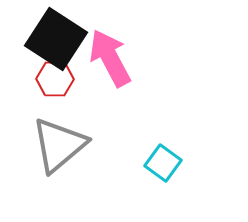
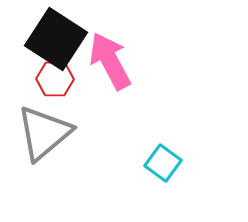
pink arrow: moved 3 px down
gray triangle: moved 15 px left, 12 px up
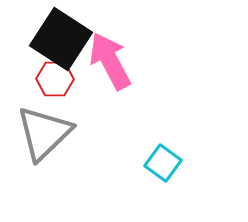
black square: moved 5 px right
gray triangle: rotated 4 degrees counterclockwise
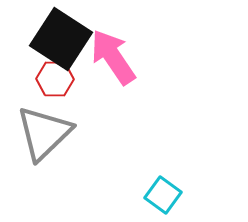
pink arrow: moved 3 px right, 4 px up; rotated 6 degrees counterclockwise
cyan square: moved 32 px down
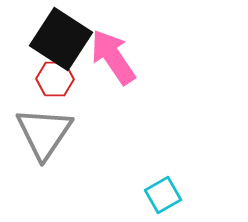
gray triangle: rotated 12 degrees counterclockwise
cyan square: rotated 24 degrees clockwise
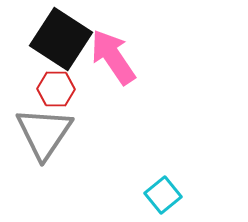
red hexagon: moved 1 px right, 10 px down
cyan square: rotated 9 degrees counterclockwise
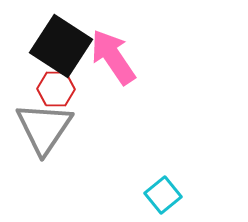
black square: moved 7 px down
gray triangle: moved 5 px up
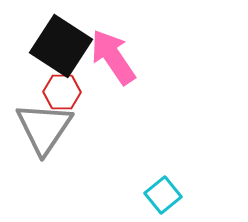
red hexagon: moved 6 px right, 3 px down
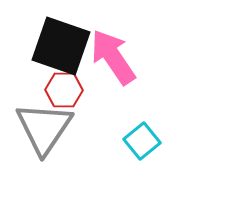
black square: rotated 14 degrees counterclockwise
red hexagon: moved 2 px right, 2 px up
cyan square: moved 21 px left, 54 px up
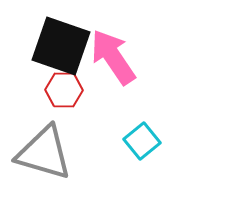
gray triangle: moved 25 px down; rotated 48 degrees counterclockwise
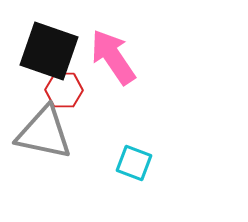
black square: moved 12 px left, 5 px down
cyan square: moved 8 px left, 22 px down; rotated 30 degrees counterclockwise
gray triangle: moved 20 px up; rotated 4 degrees counterclockwise
